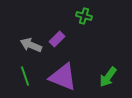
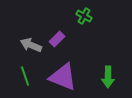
green cross: rotated 14 degrees clockwise
green arrow: rotated 35 degrees counterclockwise
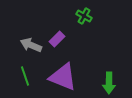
green arrow: moved 1 px right, 6 px down
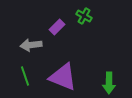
purple rectangle: moved 12 px up
gray arrow: rotated 30 degrees counterclockwise
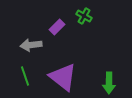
purple triangle: rotated 16 degrees clockwise
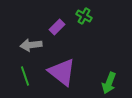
purple triangle: moved 1 px left, 5 px up
green arrow: rotated 20 degrees clockwise
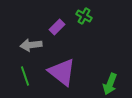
green arrow: moved 1 px right, 1 px down
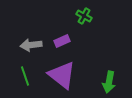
purple rectangle: moved 5 px right, 14 px down; rotated 21 degrees clockwise
purple triangle: moved 3 px down
green arrow: moved 1 px left, 2 px up; rotated 10 degrees counterclockwise
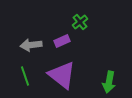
green cross: moved 4 px left, 6 px down; rotated 21 degrees clockwise
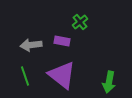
purple rectangle: rotated 35 degrees clockwise
